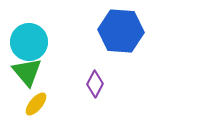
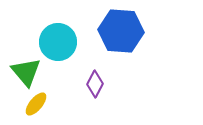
cyan circle: moved 29 px right
green triangle: moved 1 px left
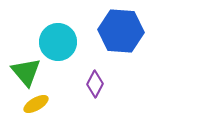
yellow ellipse: rotated 20 degrees clockwise
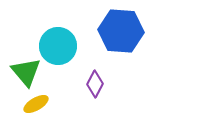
cyan circle: moved 4 px down
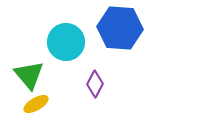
blue hexagon: moved 1 px left, 3 px up
cyan circle: moved 8 px right, 4 px up
green triangle: moved 3 px right, 3 px down
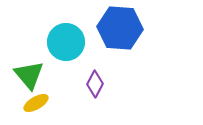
yellow ellipse: moved 1 px up
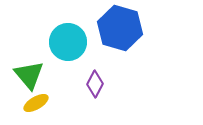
blue hexagon: rotated 12 degrees clockwise
cyan circle: moved 2 px right
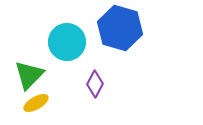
cyan circle: moved 1 px left
green triangle: rotated 24 degrees clockwise
